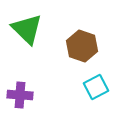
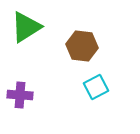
green triangle: moved 1 px left, 2 px up; rotated 44 degrees clockwise
brown hexagon: rotated 12 degrees counterclockwise
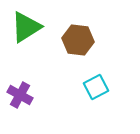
brown hexagon: moved 4 px left, 6 px up
purple cross: rotated 25 degrees clockwise
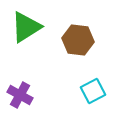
cyan square: moved 3 px left, 4 px down
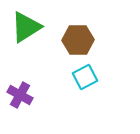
brown hexagon: rotated 8 degrees counterclockwise
cyan square: moved 8 px left, 14 px up
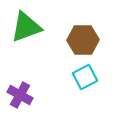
green triangle: rotated 12 degrees clockwise
brown hexagon: moved 5 px right
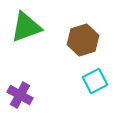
brown hexagon: rotated 16 degrees counterclockwise
cyan square: moved 10 px right, 4 px down
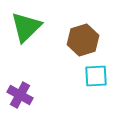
green triangle: rotated 24 degrees counterclockwise
cyan square: moved 1 px right, 5 px up; rotated 25 degrees clockwise
